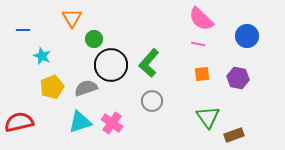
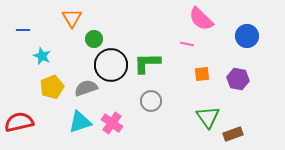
pink line: moved 11 px left
green L-shape: moved 2 px left; rotated 48 degrees clockwise
purple hexagon: moved 1 px down
gray circle: moved 1 px left
brown rectangle: moved 1 px left, 1 px up
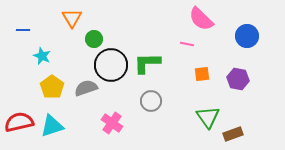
yellow pentagon: rotated 15 degrees counterclockwise
cyan triangle: moved 28 px left, 4 px down
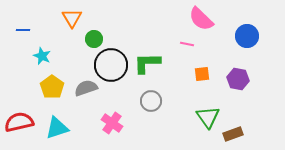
cyan triangle: moved 5 px right, 2 px down
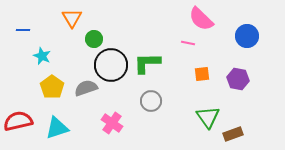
pink line: moved 1 px right, 1 px up
red semicircle: moved 1 px left, 1 px up
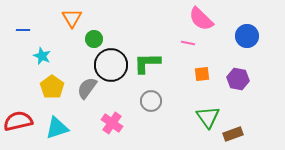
gray semicircle: moved 1 px right; rotated 35 degrees counterclockwise
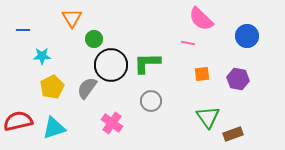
cyan star: rotated 24 degrees counterclockwise
yellow pentagon: rotated 10 degrees clockwise
cyan triangle: moved 3 px left
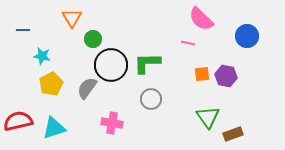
green circle: moved 1 px left
cyan star: rotated 12 degrees clockwise
purple hexagon: moved 12 px left, 3 px up
yellow pentagon: moved 1 px left, 3 px up
gray circle: moved 2 px up
pink cross: rotated 25 degrees counterclockwise
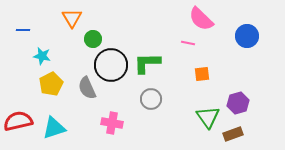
purple hexagon: moved 12 px right, 27 px down; rotated 25 degrees counterclockwise
gray semicircle: rotated 60 degrees counterclockwise
